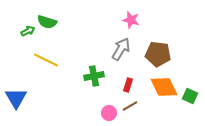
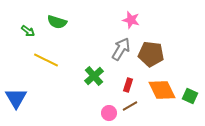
green semicircle: moved 10 px right
green arrow: rotated 64 degrees clockwise
brown pentagon: moved 7 px left
green cross: rotated 30 degrees counterclockwise
orange diamond: moved 2 px left, 3 px down
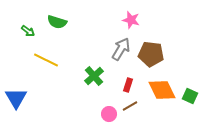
pink circle: moved 1 px down
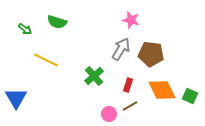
green arrow: moved 3 px left, 2 px up
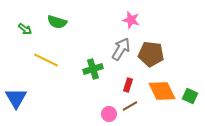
green cross: moved 1 px left, 7 px up; rotated 24 degrees clockwise
orange diamond: moved 1 px down
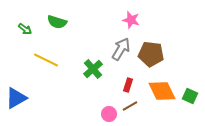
green cross: rotated 24 degrees counterclockwise
blue triangle: rotated 30 degrees clockwise
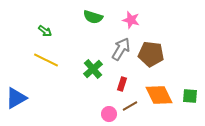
green semicircle: moved 36 px right, 5 px up
green arrow: moved 20 px right, 2 px down
red rectangle: moved 6 px left, 1 px up
orange diamond: moved 3 px left, 4 px down
green square: rotated 21 degrees counterclockwise
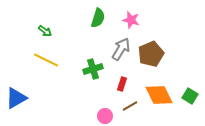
green semicircle: moved 5 px right, 1 px down; rotated 90 degrees counterclockwise
brown pentagon: rotated 30 degrees counterclockwise
green cross: rotated 24 degrees clockwise
green square: rotated 28 degrees clockwise
pink circle: moved 4 px left, 2 px down
